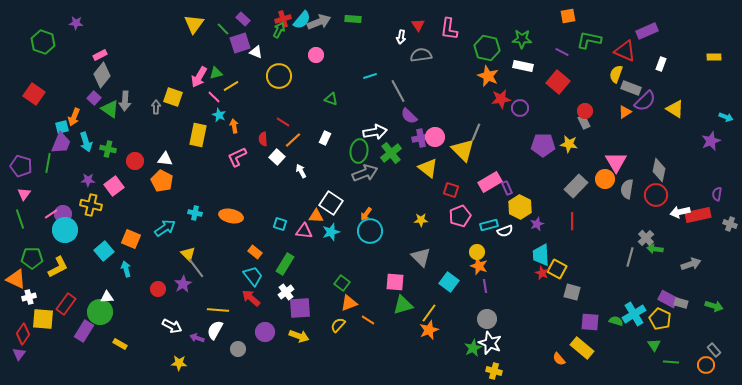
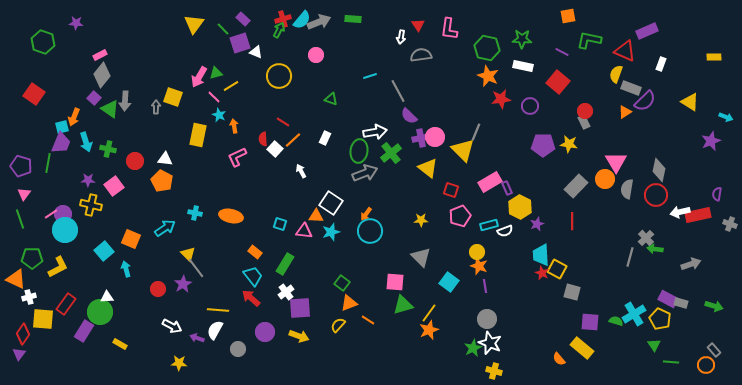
purple circle at (520, 108): moved 10 px right, 2 px up
yellow triangle at (675, 109): moved 15 px right, 7 px up
white square at (277, 157): moved 2 px left, 8 px up
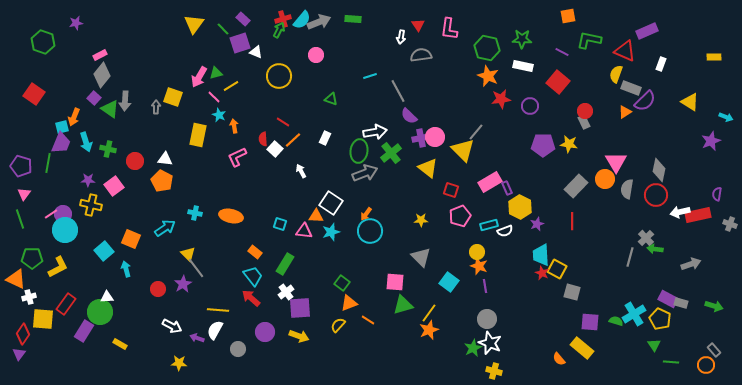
purple star at (76, 23): rotated 16 degrees counterclockwise
gray line at (476, 132): rotated 18 degrees clockwise
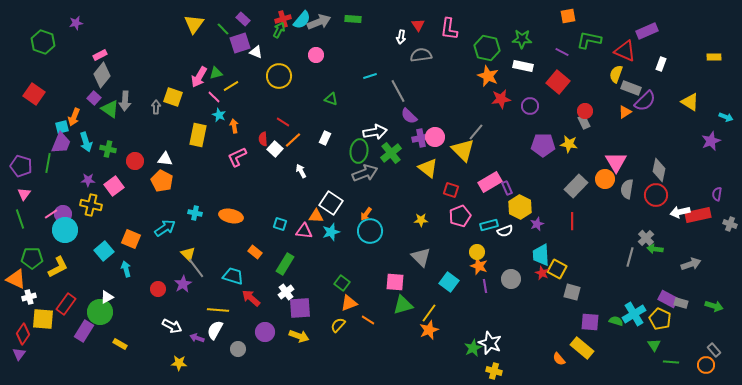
cyan trapezoid at (253, 276): moved 20 px left; rotated 35 degrees counterclockwise
white triangle at (107, 297): rotated 24 degrees counterclockwise
gray circle at (487, 319): moved 24 px right, 40 px up
